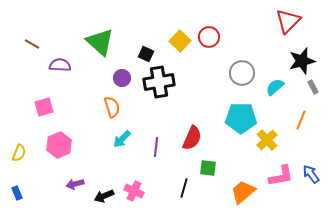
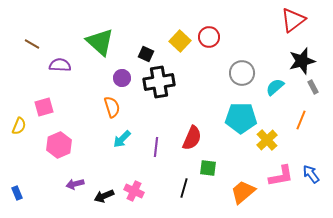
red triangle: moved 5 px right, 1 px up; rotated 8 degrees clockwise
yellow semicircle: moved 27 px up
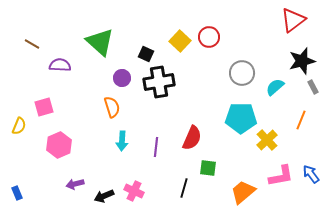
cyan arrow: moved 2 px down; rotated 42 degrees counterclockwise
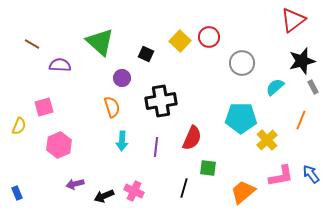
gray circle: moved 10 px up
black cross: moved 2 px right, 19 px down
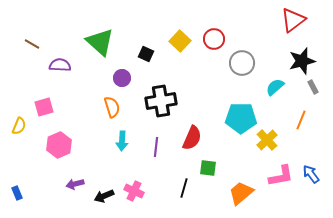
red circle: moved 5 px right, 2 px down
orange trapezoid: moved 2 px left, 1 px down
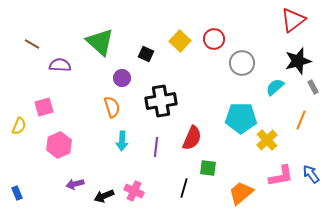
black star: moved 4 px left
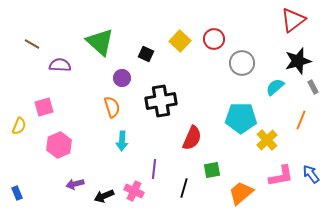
purple line: moved 2 px left, 22 px down
green square: moved 4 px right, 2 px down; rotated 18 degrees counterclockwise
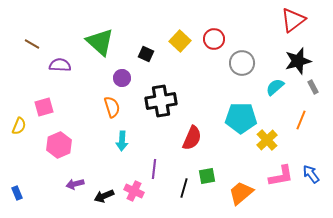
green square: moved 5 px left, 6 px down
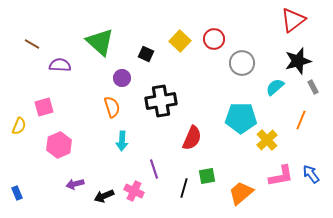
purple line: rotated 24 degrees counterclockwise
